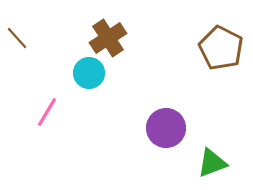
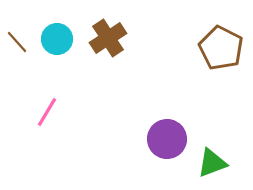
brown line: moved 4 px down
cyan circle: moved 32 px left, 34 px up
purple circle: moved 1 px right, 11 px down
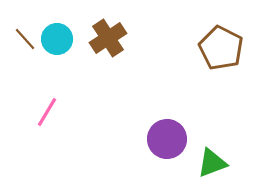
brown line: moved 8 px right, 3 px up
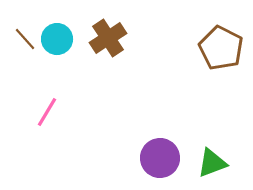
purple circle: moved 7 px left, 19 px down
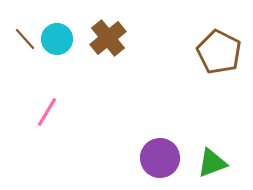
brown cross: rotated 6 degrees counterclockwise
brown pentagon: moved 2 px left, 4 px down
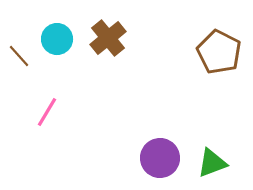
brown line: moved 6 px left, 17 px down
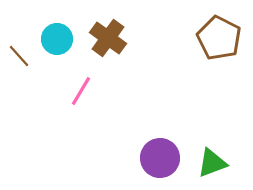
brown cross: rotated 15 degrees counterclockwise
brown pentagon: moved 14 px up
pink line: moved 34 px right, 21 px up
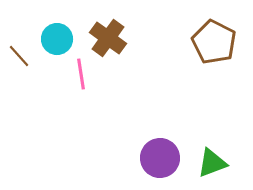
brown pentagon: moved 5 px left, 4 px down
pink line: moved 17 px up; rotated 40 degrees counterclockwise
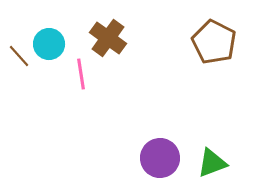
cyan circle: moved 8 px left, 5 px down
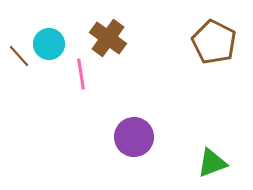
purple circle: moved 26 px left, 21 px up
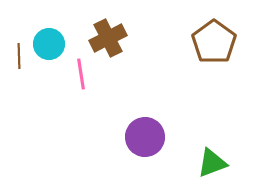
brown cross: rotated 27 degrees clockwise
brown pentagon: rotated 9 degrees clockwise
brown line: rotated 40 degrees clockwise
purple circle: moved 11 px right
